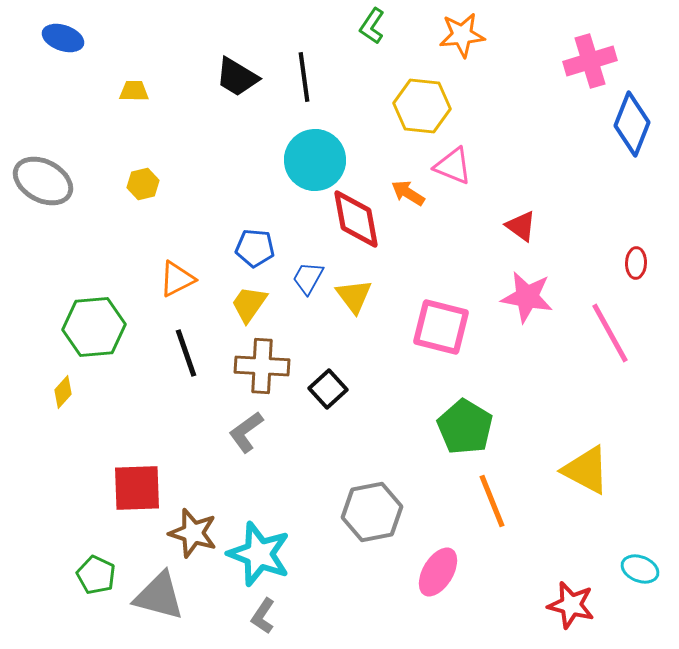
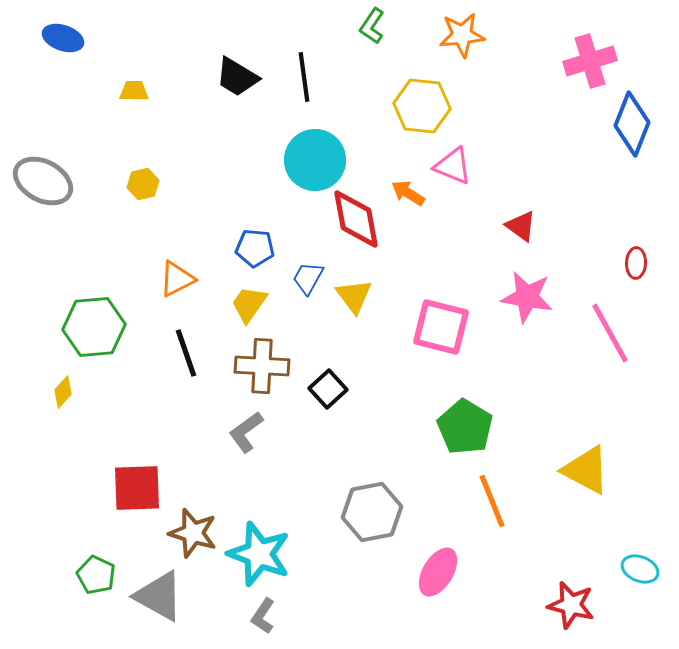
gray triangle at (159, 596): rotated 14 degrees clockwise
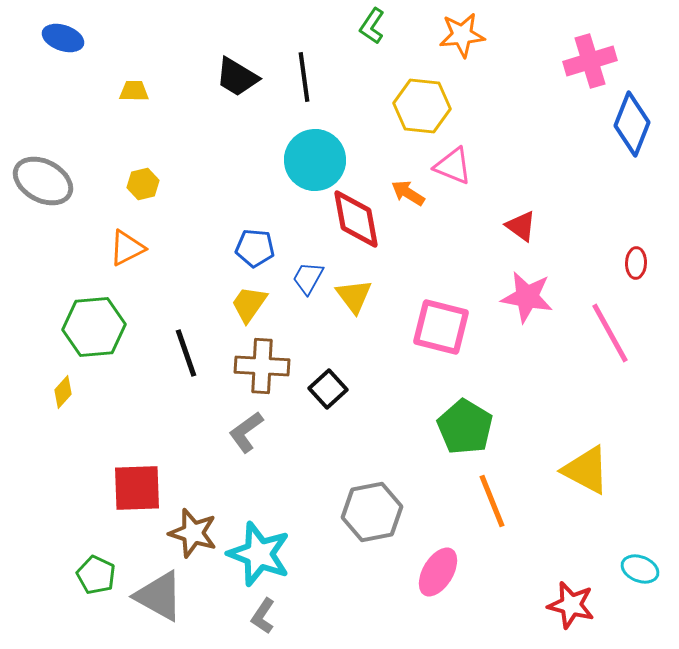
orange triangle at (177, 279): moved 50 px left, 31 px up
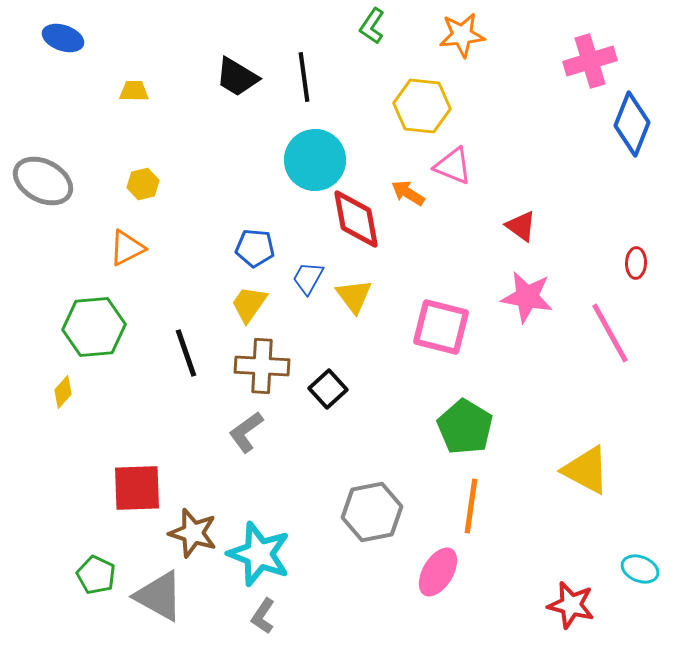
orange line at (492, 501): moved 21 px left, 5 px down; rotated 30 degrees clockwise
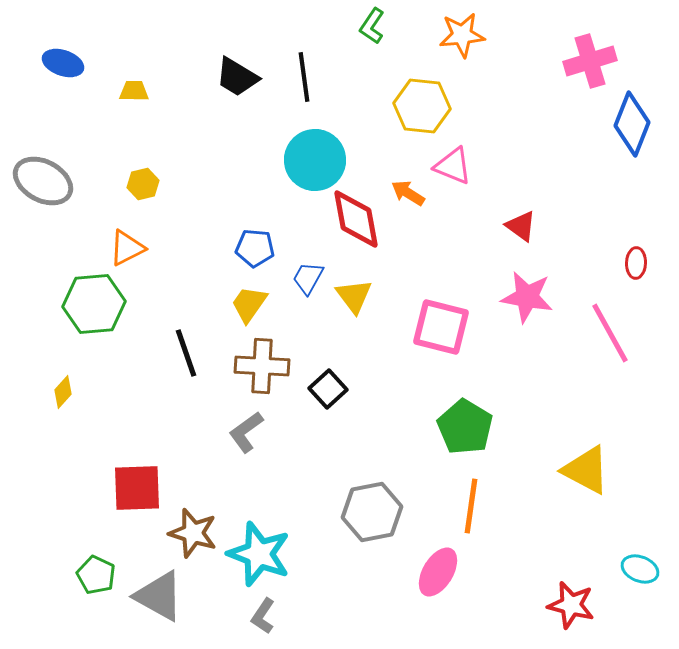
blue ellipse at (63, 38): moved 25 px down
green hexagon at (94, 327): moved 23 px up
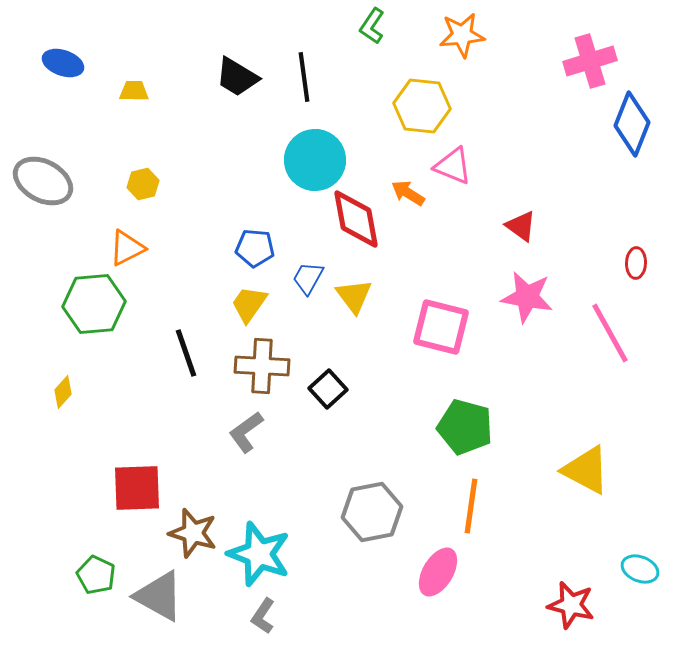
green pentagon at (465, 427): rotated 16 degrees counterclockwise
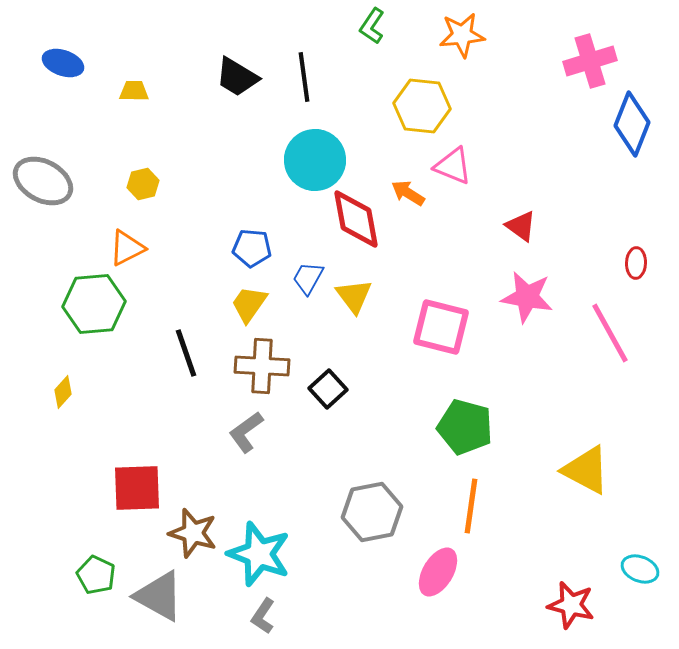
blue pentagon at (255, 248): moved 3 px left
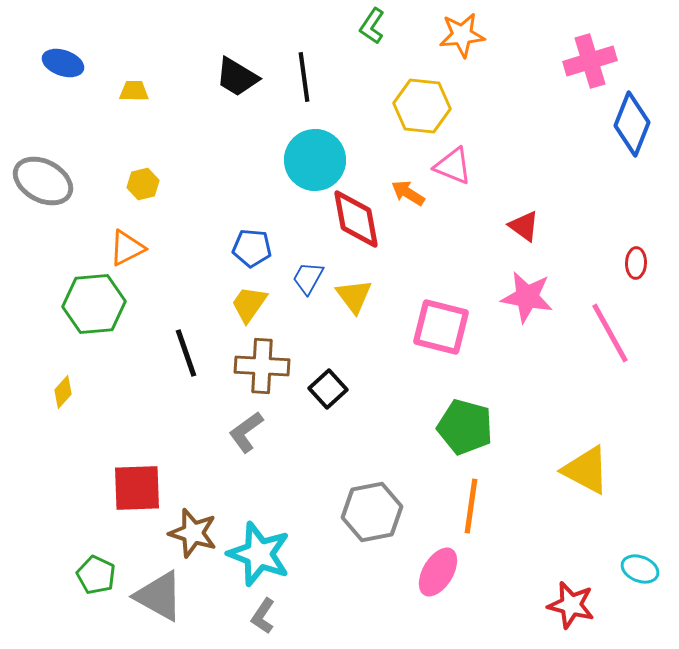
red triangle at (521, 226): moved 3 px right
